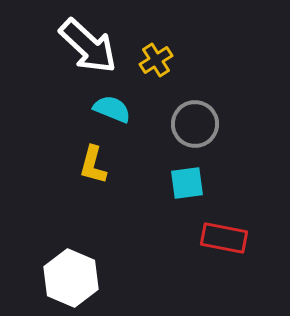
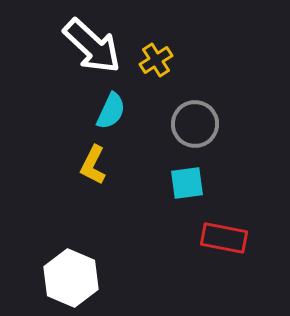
white arrow: moved 4 px right
cyan semicircle: moved 1 px left, 2 px down; rotated 93 degrees clockwise
yellow L-shape: rotated 12 degrees clockwise
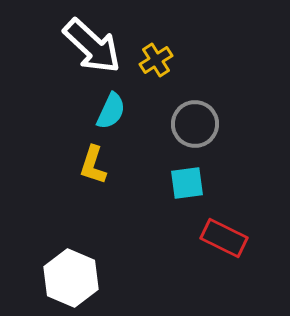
yellow L-shape: rotated 9 degrees counterclockwise
red rectangle: rotated 15 degrees clockwise
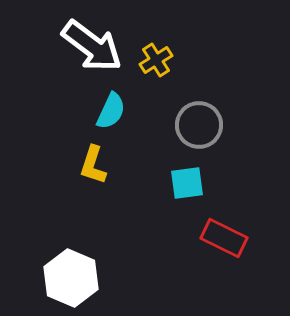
white arrow: rotated 6 degrees counterclockwise
gray circle: moved 4 px right, 1 px down
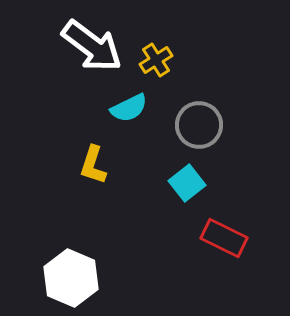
cyan semicircle: moved 18 px right, 3 px up; rotated 39 degrees clockwise
cyan square: rotated 30 degrees counterclockwise
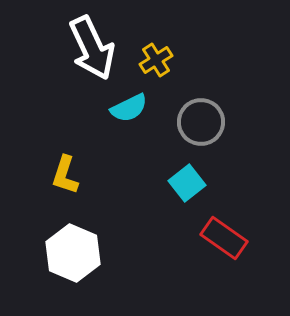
white arrow: moved 2 px down; rotated 28 degrees clockwise
gray circle: moved 2 px right, 3 px up
yellow L-shape: moved 28 px left, 10 px down
red rectangle: rotated 9 degrees clockwise
white hexagon: moved 2 px right, 25 px up
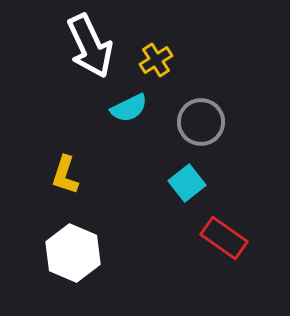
white arrow: moved 2 px left, 2 px up
